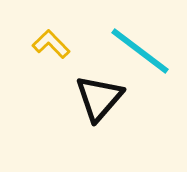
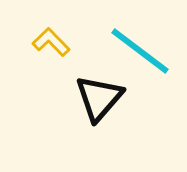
yellow L-shape: moved 2 px up
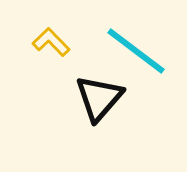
cyan line: moved 4 px left
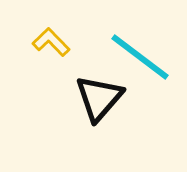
cyan line: moved 4 px right, 6 px down
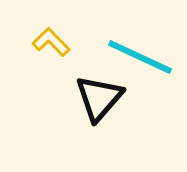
cyan line: rotated 12 degrees counterclockwise
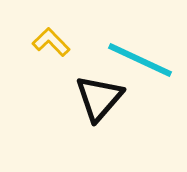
cyan line: moved 3 px down
